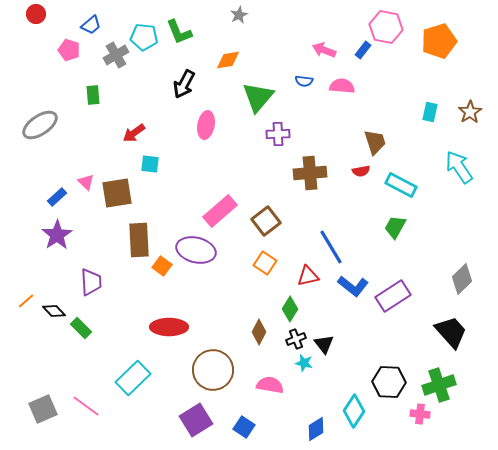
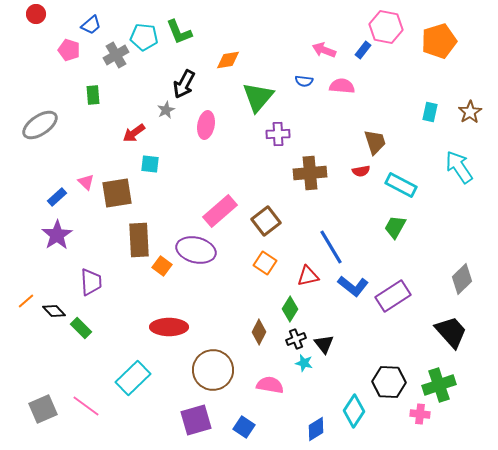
gray star at (239, 15): moved 73 px left, 95 px down
purple square at (196, 420): rotated 16 degrees clockwise
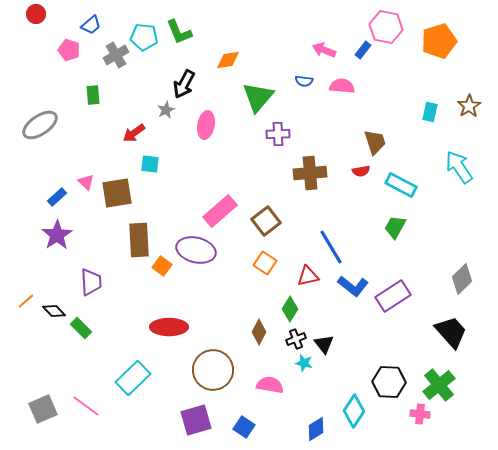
brown star at (470, 112): moved 1 px left, 6 px up
green cross at (439, 385): rotated 20 degrees counterclockwise
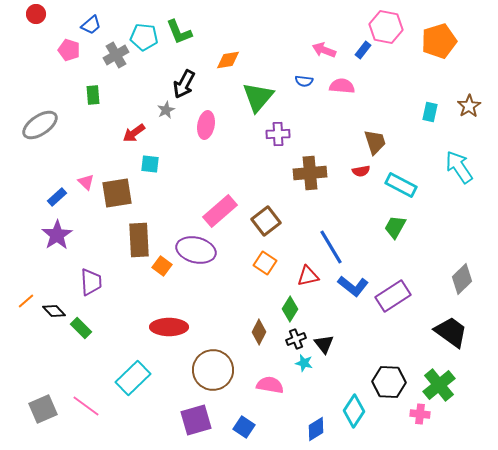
black trapezoid at (451, 332): rotated 12 degrees counterclockwise
